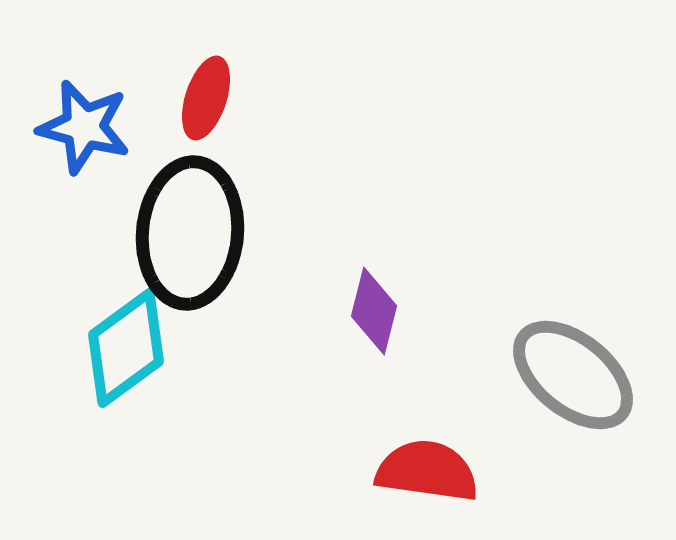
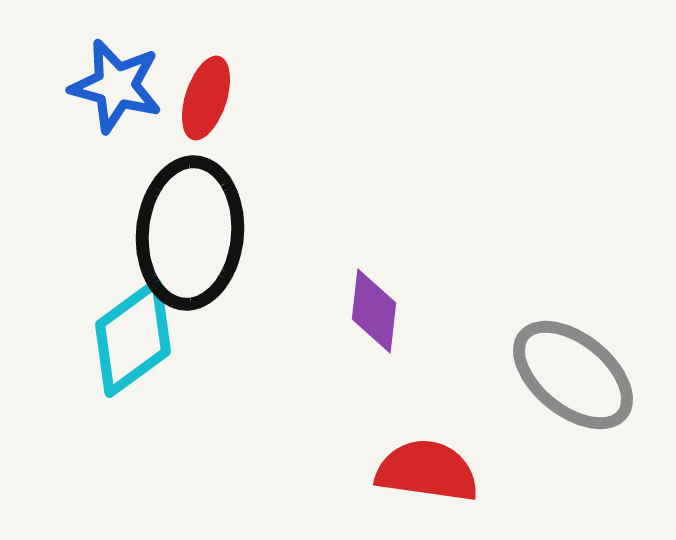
blue star: moved 32 px right, 41 px up
purple diamond: rotated 8 degrees counterclockwise
cyan diamond: moved 7 px right, 10 px up
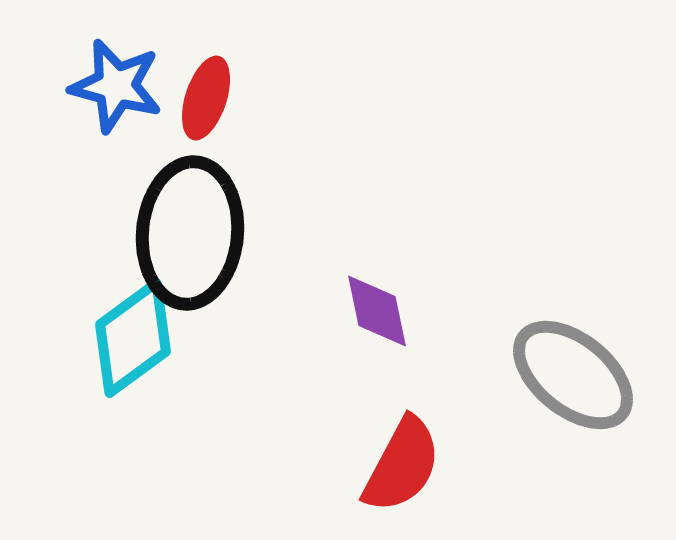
purple diamond: moved 3 px right; rotated 18 degrees counterclockwise
red semicircle: moved 25 px left, 6 px up; rotated 110 degrees clockwise
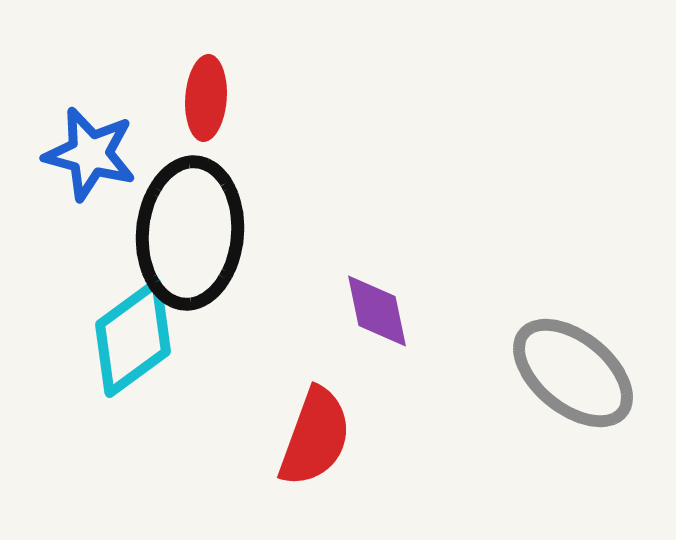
blue star: moved 26 px left, 68 px down
red ellipse: rotated 14 degrees counterclockwise
gray ellipse: moved 2 px up
red semicircle: moved 87 px left, 28 px up; rotated 8 degrees counterclockwise
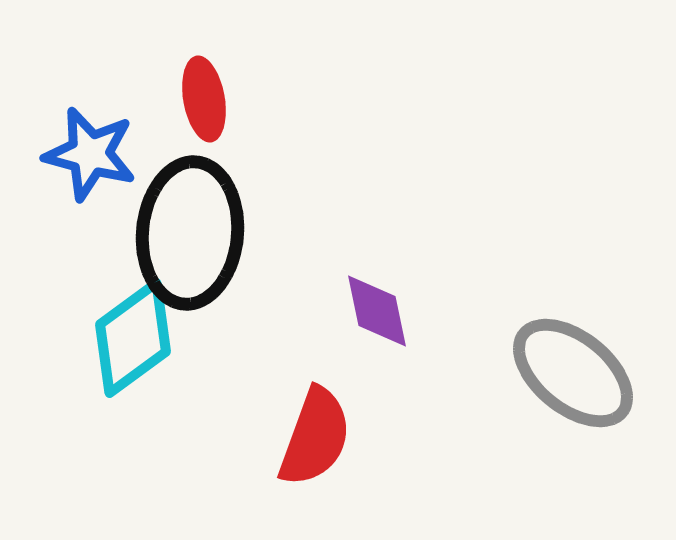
red ellipse: moved 2 px left, 1 px down; rotated 14 degrees counterclockwise
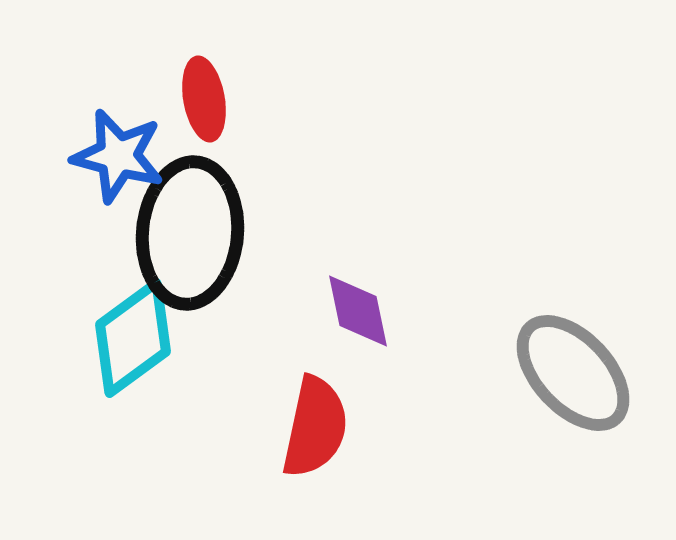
blue star: moved 28 px right, 2 px down
purple diamond: moved 19 px left
gray ellipse: rotated 8 degrees clockwise
red semicircle: moved 10 px up; rotated 8 degrees counterclockwise
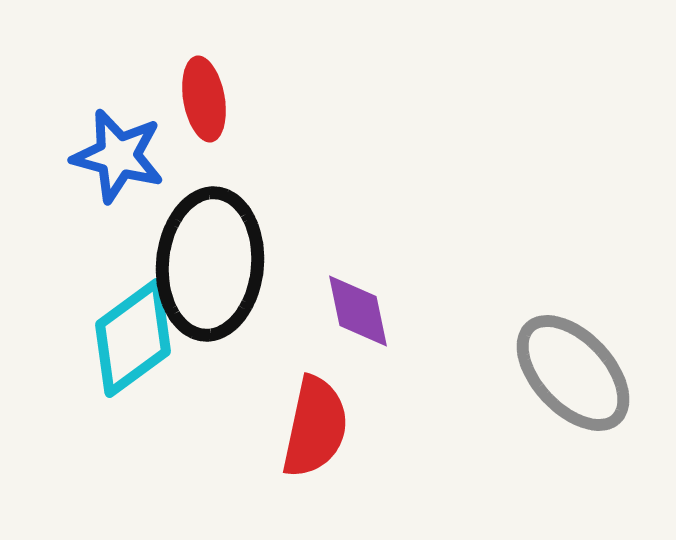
black ellipse: moved 20 px right, 31 px down
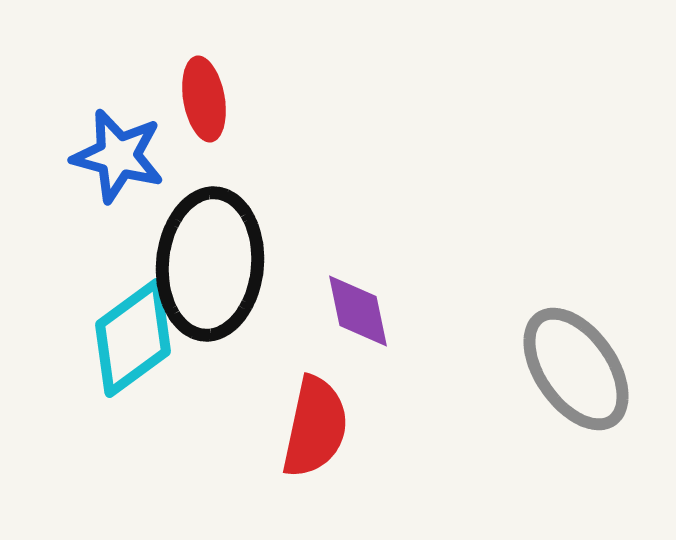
gray ellipse: moved 3 px right, 4 px up; rotated 8 degrees clockwise
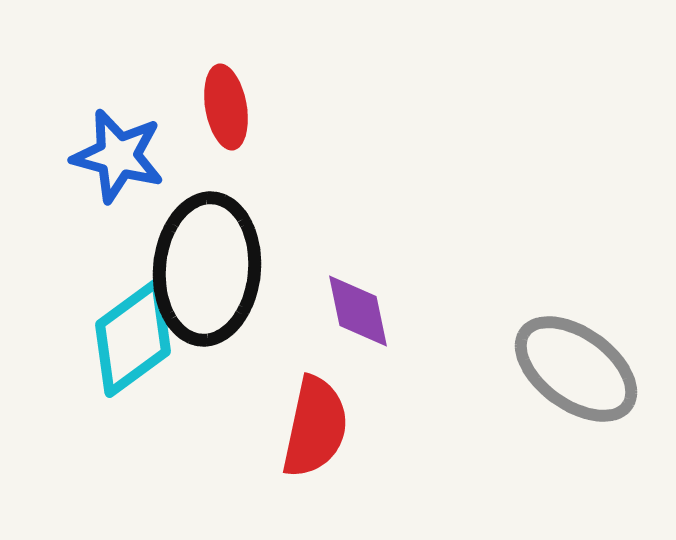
red ellipse: moved 22 px right, 8 px down
black ellipse: moved 3 px left, 5 px down
gray ellipse: rotated 19 degrees counterclockwise
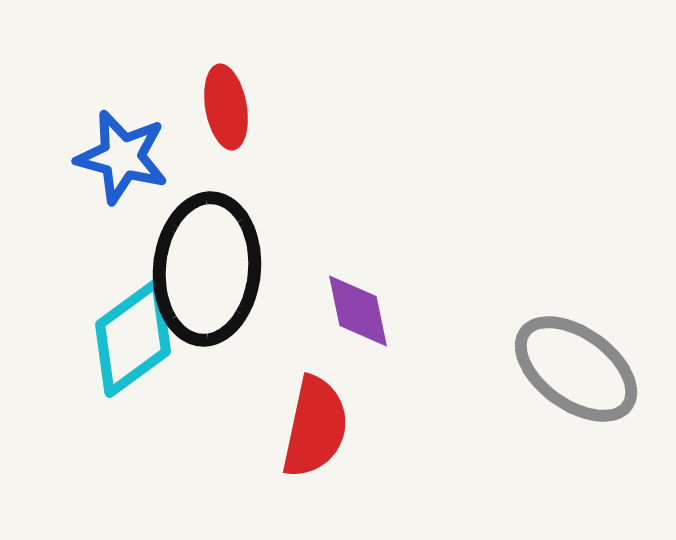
blue star: moved 4 px right, 1 px down
